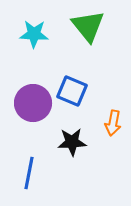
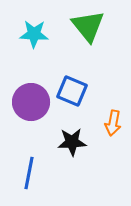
purple circle: moved 2 px left, 1 px up
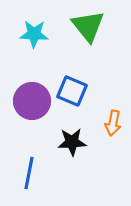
purple circle: moved 1 px right, 1 px up
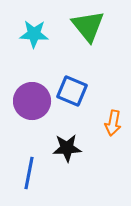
black star: moved 5 px left, 6 px down
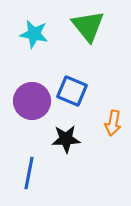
cyan star: rotated 8 degrees clockwise
black star: moved 1 px left, 9 px up
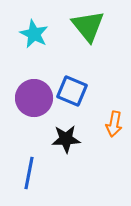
cyan star: rotated 16 degrees clockwise
purple circle: moved 2 px right, 3 px up
orange arrow: moved 1 px right, 1 px down
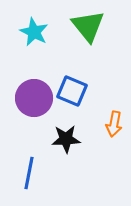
cyan star: moved 2 px up
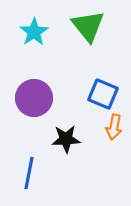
cyan star: rotated 12 degrees clockwise
blue square: moved 31 px right, 3 px down
orange arrow: moved 3 px down
